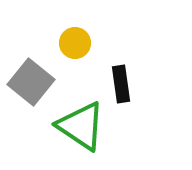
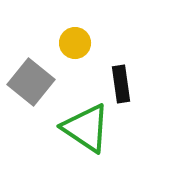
green triangle: moved 5 px right, 2 px down
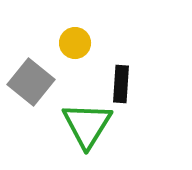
black rectangle: rotated 12 degrees clockwise
green triangle: moved 1 px right, 3 px up; rotated 28 degrees clockwise
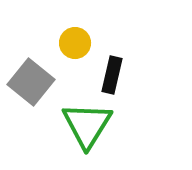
black rectangle: moved 9 px left, 9 px up; rotated 9 degrees clockwise
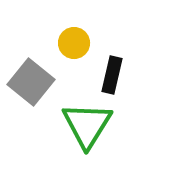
yellow circle: moved 1 px left
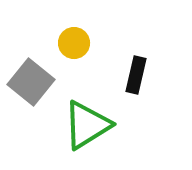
black rectangle: moved 24 px right
green triangle: rotated 26 degrees clockwise
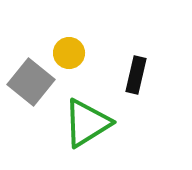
yellow circle: moved 5 px left, 10 px down
green triangle: moved 2 px up
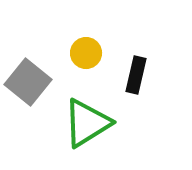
yellow circle: moved 17 px right
gray square: moved 3 px left
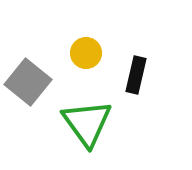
green triangle: rotated 34 degrees counterclockwise
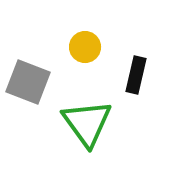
yellow circle: moved 1 px left, 6 px up
gray square: rotated 18 degrees counterclockwise
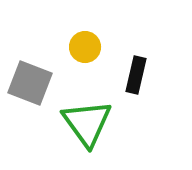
gray square: moved 2 px right, 1 px down
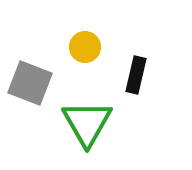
green triangle: rotated 6 degrees clockwise
